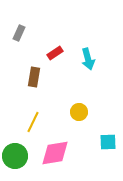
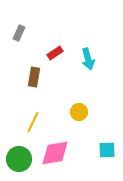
cyan square: moved 1 px left, 8 px down
green circle: moved 4 px right, 3 px down
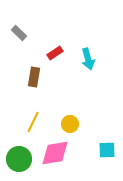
gray rectangle: rotated 70 degrees counterclockwise
yellow circle: moved 9 px left, 12 px down
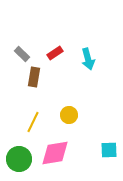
gray rectangle: moved 3 px right, 21 px down
yellow circle: moved 1 px left, 9 px up
cyan square: moved 2 px right
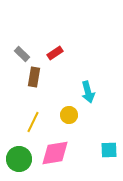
cyan arrow: moved 33 px down
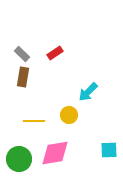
brown rectangle: moved 11 px left
cyan arrow: rotated 60 degrees clockwise
yellow line: moved 1 px right, 1 px up; rotated 65 degrees clockwise
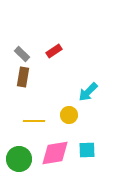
red rectangle: moved 1 px left, 2 px up
cyan square: moved 22 px left
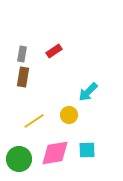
gray rectangle: rotated 56 degrees clockwise
yellow line: rotated 35 degrees counterclockwise
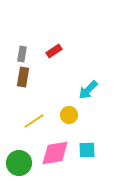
cyan arrow: moved 2 px up
green circle: moved 4 px down
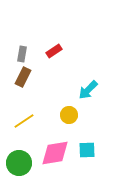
brown rectangle: rotated 18 degrees clockwise
yellow line: moved 10 px left
